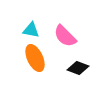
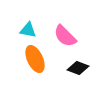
cyan triangle: moved 3 px left
orange ellipse: moved 1 px down
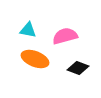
pink semicircle: rotated 120 degrees clockwise
orange ellipse: rotated 44 degrees counterclockwise
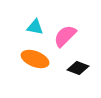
cyan triangle: moved 7 px right, 3 px up
pink semicircle: rotated 30 degrees counterclockwise
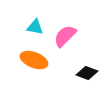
orange ellipse: moved 1 px left, 1 px down
black diamond: moved 9 px right, 5 px down
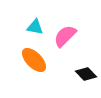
orange ellipse: rotated 24 degrees clockwise
black diamond: moved 1 px left, 1 px down; rotated 25 degrees clockwise
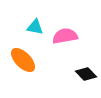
pink semicircle: rotated 35 degrees clockwise
orange ellipse: moved 11 px left
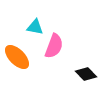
pink semicircle: moved 11 px left, 10 px down; rotated 120 degrees clockwise
orange ellipse: moved 6 px left, 3 px up
